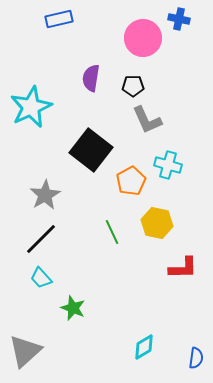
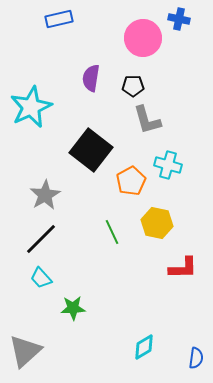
gray L-shape: rotated 8 degrees clockwise
green star: rotated 25 degrees counterclockwise
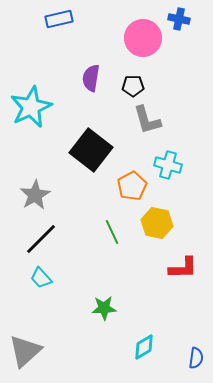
orange pentagon: moved 1 px right, 5 px down
gray star: moved 10 px left
green star: moved 31 px right
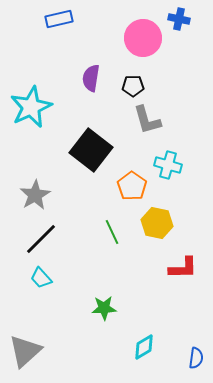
orange pentagon: rotated 8 degrees counterclockwise
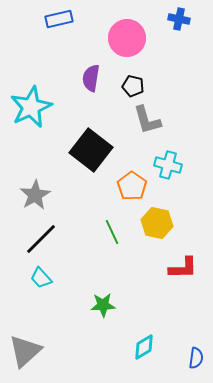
pink circle: moved 16 px left
black pentagon: rotated 15 degrees clockwise
green star: moved 1 px left, 3 px up
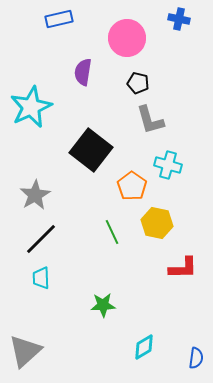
purple semicircle: moved 8 px left, 6 px up
black pentagon: moved 5 px right, 3 px up
gray L-shape: moved 3 px right
cyan trapezoid: rotated 40 degrees clockwise
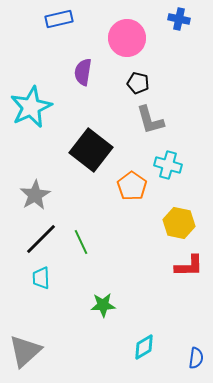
yellow hexagon: moved 22 px right
green line: moved 31 px left, 10 px down
red L-shape: moved 6 px right, 2 px up
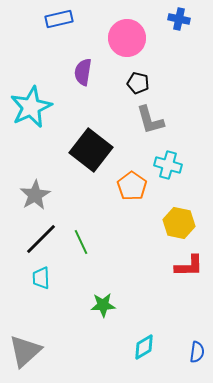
blue semicircle: moved 1 px right, 6 px up
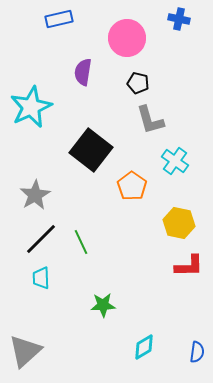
cyan cross: moved 7 px right, 4 px up; rotated 20 degrees clockwise
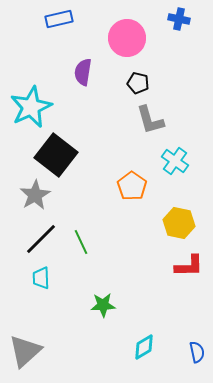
black square: moved 35 px left, 5 px down
blue semicircle: rotated 20 degrees counterclockwise
